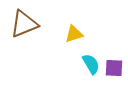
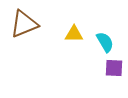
yellow triangle: rotated 18 degrees clockwise
cyan semicircle: moved 14 px right, 22 px up
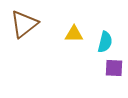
brown triangle: rotated 16 degrees counterclockwise
cyan semicircle: rotated 45 degrees clockwise
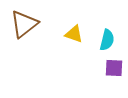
yellow triangle: rotated 18 degrees clockwise
cyan semicircle: moved 2 px right, 2 px up
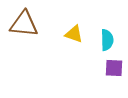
brown triangle: rotated 44 degrees clockwise
cyan semicircle: rotated 15 degrees counterclockwise
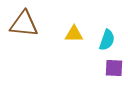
yellow triangle: rotated 18 degrees counterclockwise
cyan semicircle: rotated 20 degrees clockwise
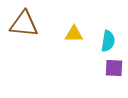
cyan semicircle: moved 1 px right, 1 px down; rotated 10 degrees counterclockwise
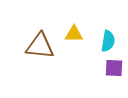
brown triangle: moved 16 px right, 22 px down
